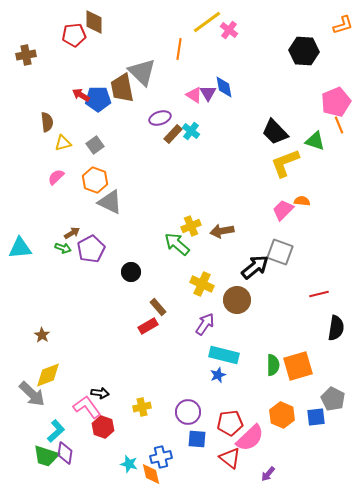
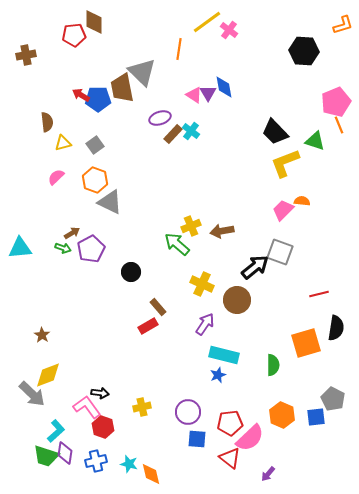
orange square at (298, 366): moved 8 px right, 23 px up
blue cross at (161, 457): moved 65 px left, 4 px down
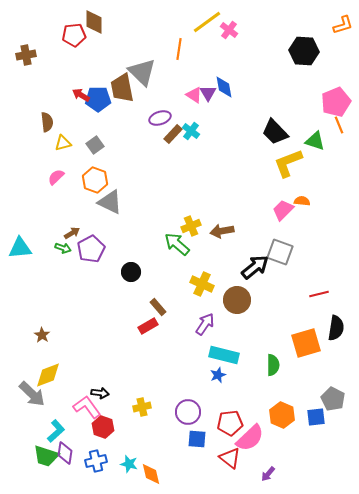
yellow L-shape at (285, 163): moved 3 px right
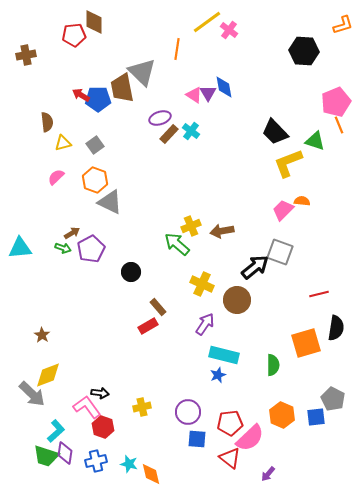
orange line at (179, 49): moved 2 px left
brown rectangle at (173, 134): moved 4 px left
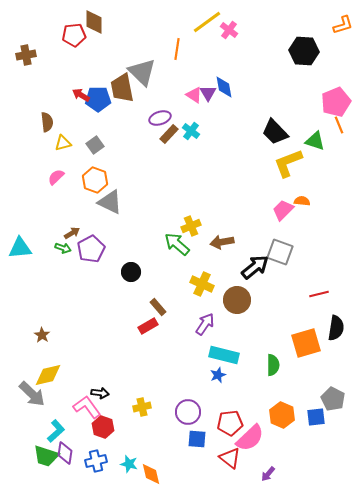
brown arrow at (222, 231): moved 11 px down
yellow diamond at (48, 375): rotated 8 degrees clockwise
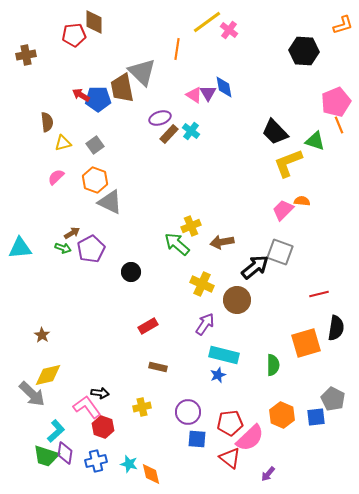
brown rectangle at (158, 307): moved 60 px down; rotated 36 degrees counterclockwise
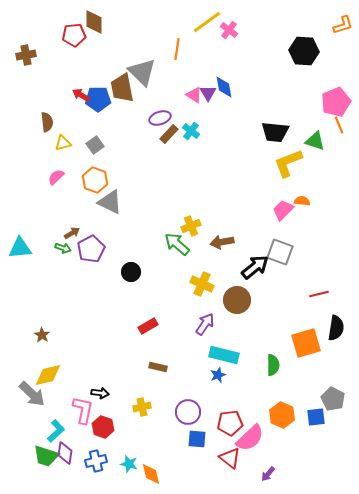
black trapezoid at (275, 132): rotated 40 degrees counterclockwise
pink L-shape at (87, 407): moved 4 px left, 3 px down; rotated 48 degrees clockwise
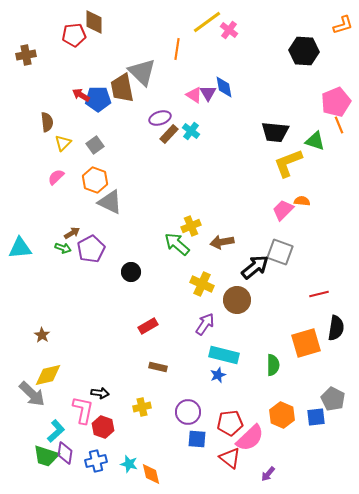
yellow triangle at (63, 143): rotated 30 degrees counterclockwise
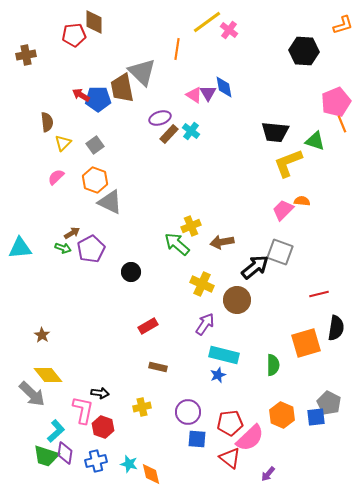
orange line at (339, 125): moved 3 px right, 1 px up
yellow diamond at (48, 375): rotated 64 degrees clockwise
gray pentagon at (333, 399): moved 4 px left, 4 px down
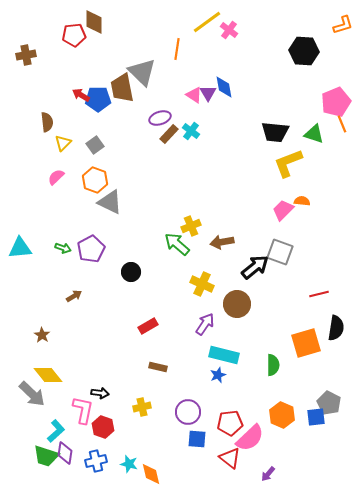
green triangle at (315, 141): moved 1 px left, 7 px up
brown arrow at (72, 233): moved 2 px right, 63 px down
brown circle at (237, 300): moved 4 px down
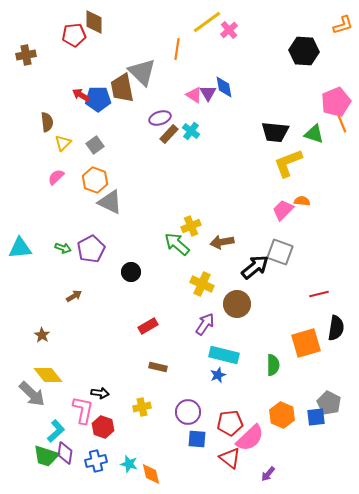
pink cross at (229, 30): rotated 12 degrees clockwise
